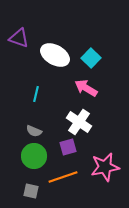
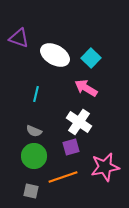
purple square: moved 3 px right
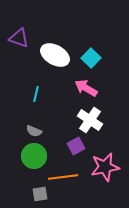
white cross: moved 11 px right, 2 px up
purple square: moved 5 px right, 1 px up; rotated 12 degrees counterclockwise
orange line: rotated 12 degrees clockwise
gray square: moved 9 px right, 3 px down; rotated 21 degrees counterclockwise
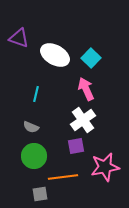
pink arrow: moved 1 px down; rotated 35 degrees clockwise
white cross: moved 7 px left; rotated 20 degrees clockwise
gray semicircle: moved 3 px left, 4 px up
purple square: rotated 18 degrees clockwise
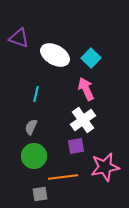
gray semicircle: rotated 91 degrees clockwise
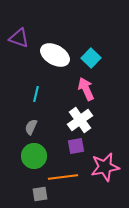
white cross: moved 3 px left
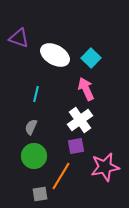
orange line: moved 2 px left, 1 px up; rotated 52 degrees counterclockwise
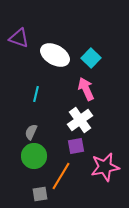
gray semicircle: moved 5 px down
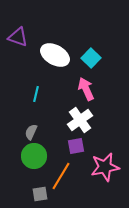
purple triangle: moved 1 px left, 1 px up
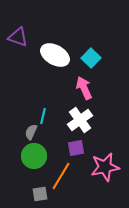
pink arrow: moved 2 px left, 1 px up
cyan line: moved 7 px right, 22 px down
purple square: moved 2 px down
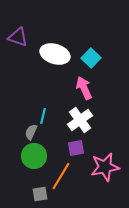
white ellipse: moved 1 px up; rotated 12 degrees counterclockwise
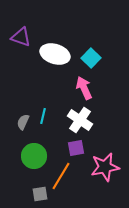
purple triangle: moved 3 px right
white cross: rotated 20 degrees counterclockwise
gray semicircle: moved 8 px left, 10 px up
